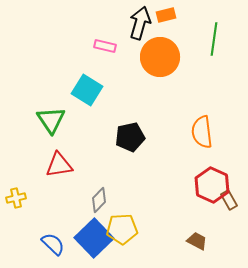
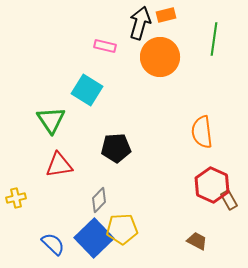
black pentagon: moved 14 px left, 11 px down; rotated 8 degrees clockwise
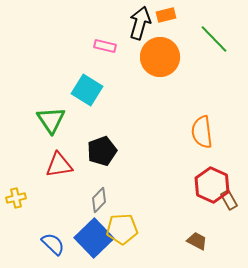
green line: rotated 52 degrees counterclockwise
black pentagon: moved 14 px left, 3 px down; rotated 16 degrees counterclockwise
